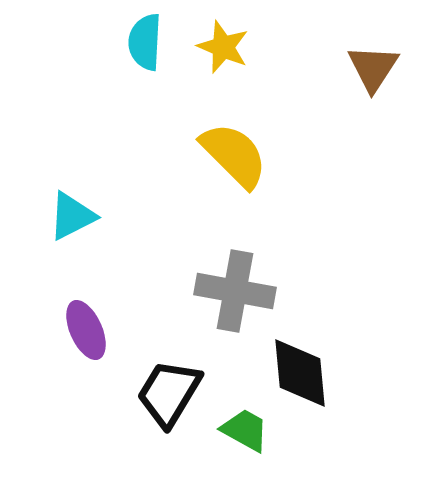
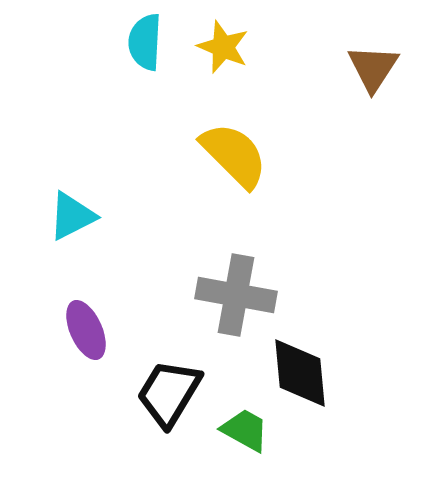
gray cross: moved 1 px right, 4 px down
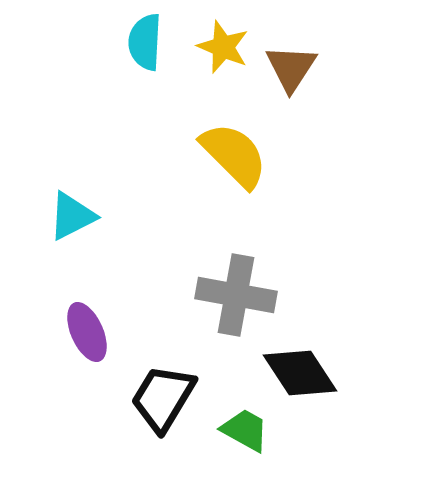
brown triangle: moved 82 px left
purple ellipse: moved 1 px right, 2 px down
black diamond: rotated 28 degrees counterclockwise
black trapezoid: moved 6 px left, 5 px down
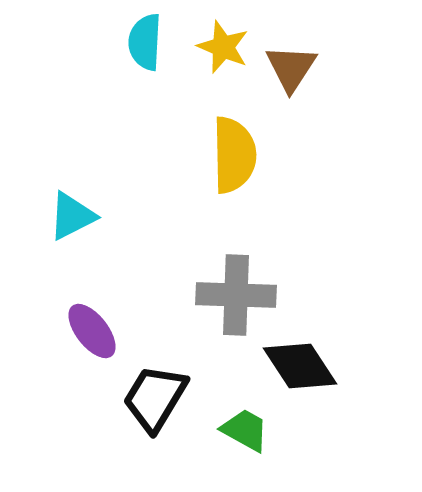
yellow semicircle: rotated 44 degrees clockwise
gray cross: rotated 8 degrees counterclockwise
purple ellipse: moved 5 px right, 1 px up; rotated 14 degrees counterclockwise
black diamond: moved 7 px up
black trapezoid: moved 8 px left
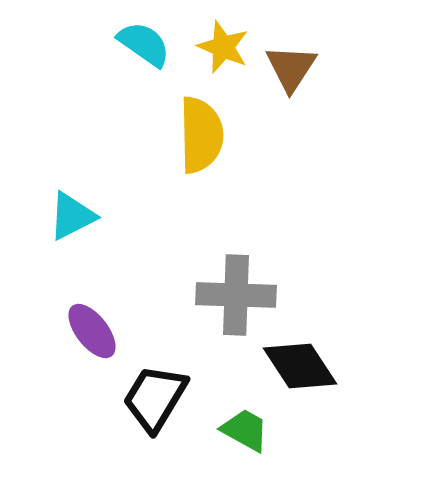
cyan semicircle: moved 1 px left, 2 px down; rotated 122 degrees clockwise
yellow semicircle: moved 33 px left, 20 px up
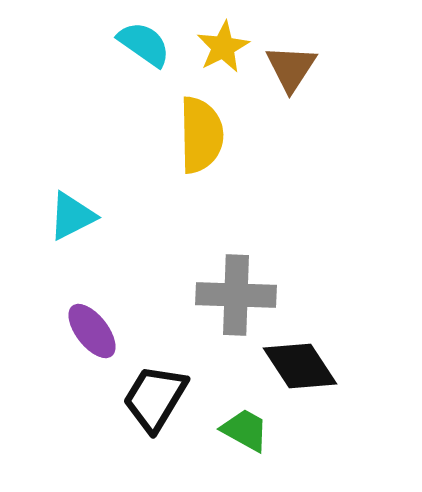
yellow star: rotated 22 degrees clockwise
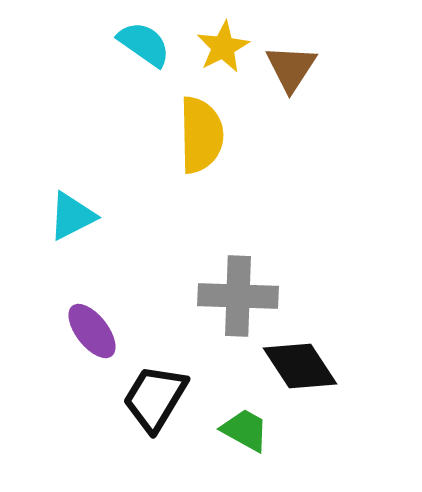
gray cross: moved 2 px right, 1 px down
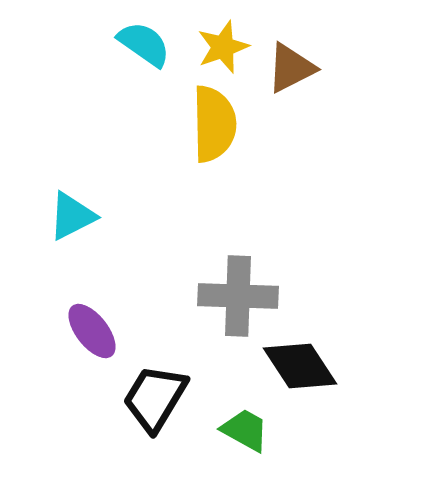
yellow star: rotated 8 degrees clockwise
brown triangle: rotated 30 degrees clockwise
yellow semicircle: moved 13 px right, 11 px up
